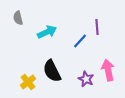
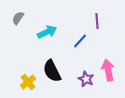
gray semicircle: rotated 48 degrees clockwise
purple line: moved 6 px up
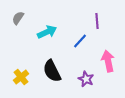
pink arrow: moved 9 px up
yellow cross: moved 7 px left, 5 px up
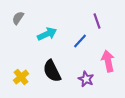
purple line: rotated 14 degrees counterclockwise
cyan arrow: moved 2 px down
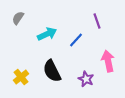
blue line: moved 4 px left, 1 px up
